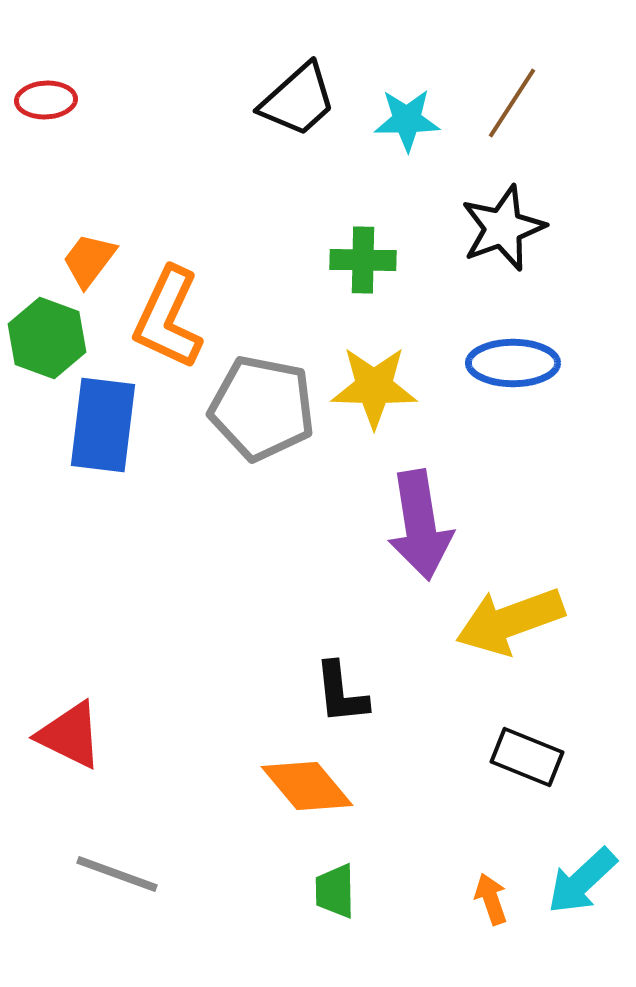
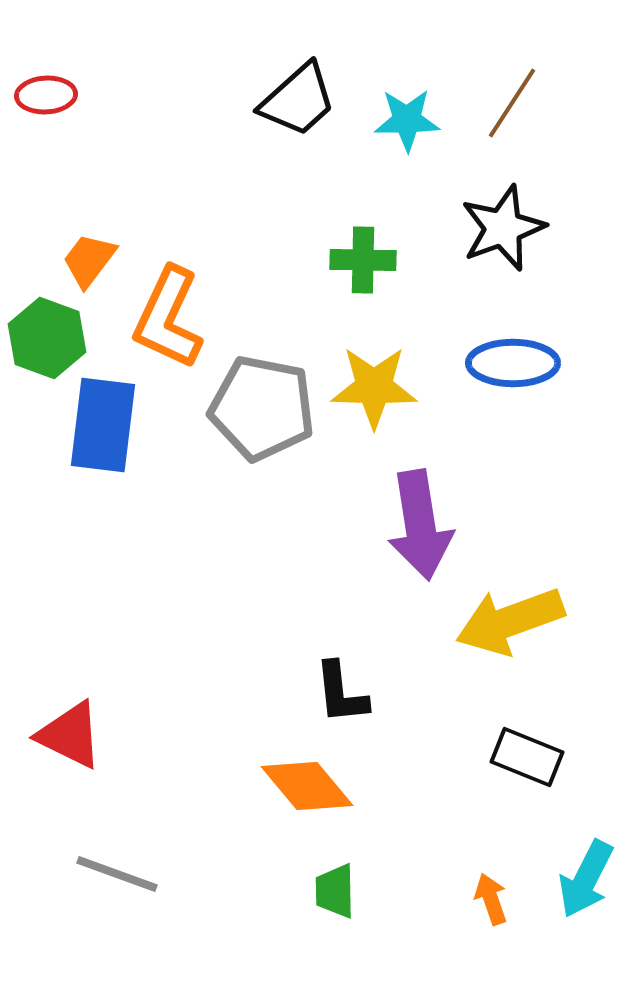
red ellipse: moved 5 px up
cyan arrow: moved 4 px right, 2 px up; rotated 20 degrees counterclockwise
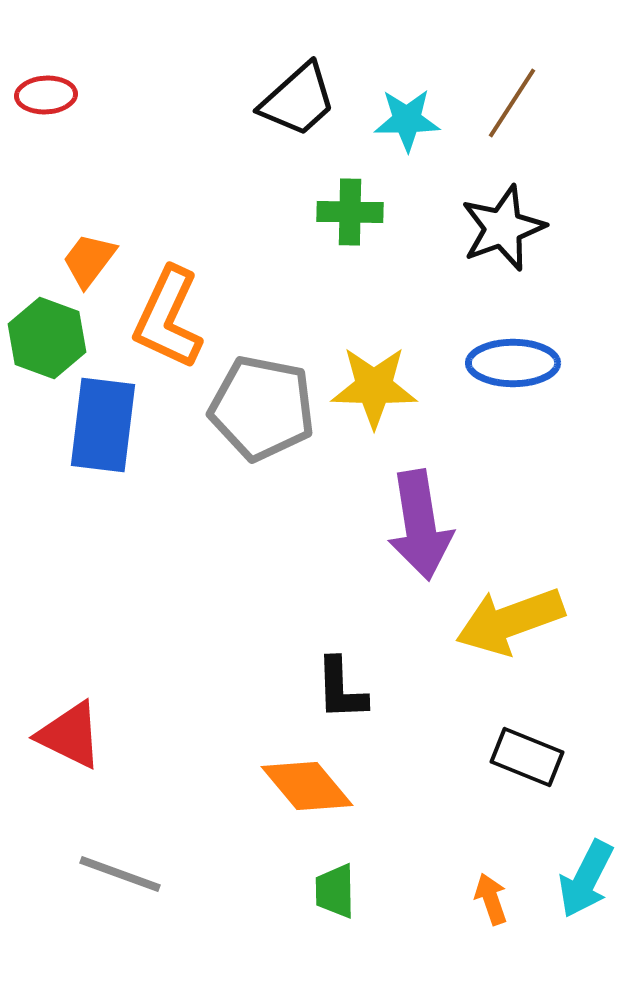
green cross: moved 13 px left, 48 px up
black L-shape: moved 4 px up; rotated 4 degrees clockwise
gray line: moved 3 px right
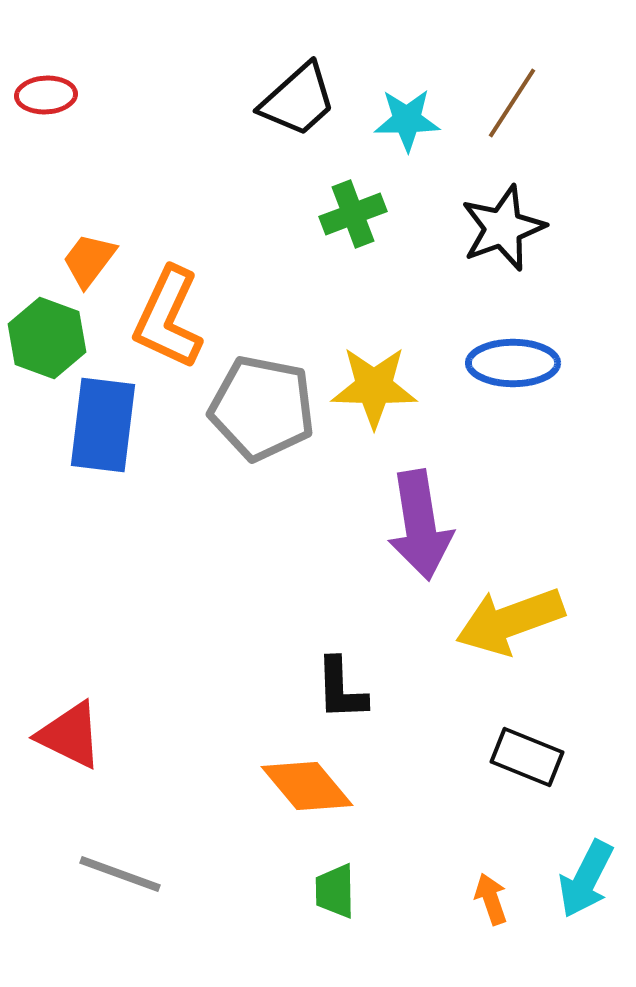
green cross: moved 3 px right, 2 px down; rotated 22 degrees counterclockwise
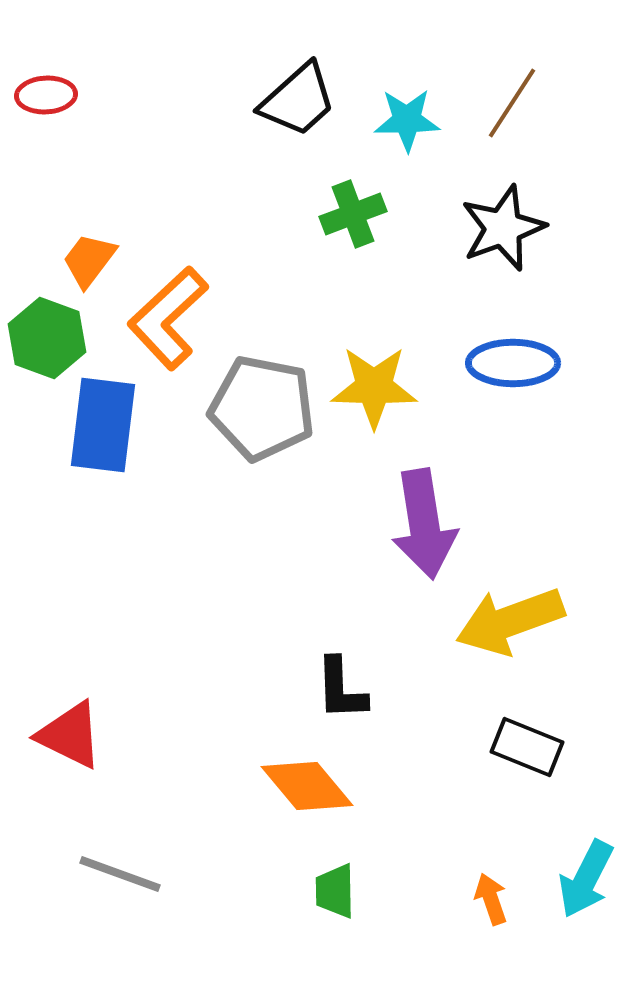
orange L-shape: rotated 22 degrees clockwise
purple arrow: moved 4 px right, 1 px up
black rectangle: moved 10 px up
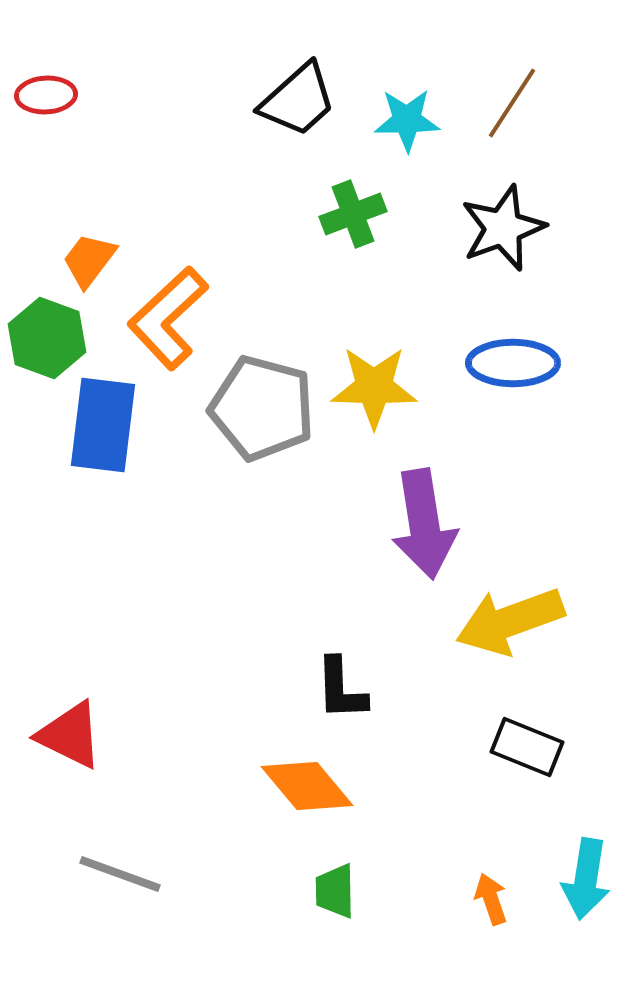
gray pentagon: rotated 4 degrees clockwise
cyan arrow: rotated 18 degrees counterclockwise
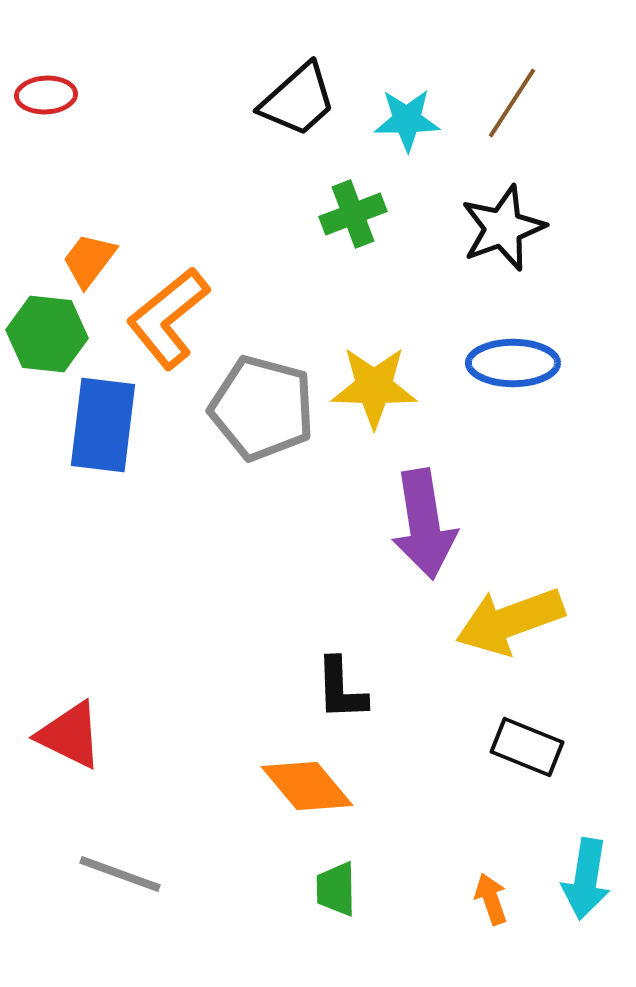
orange L-shape: rotated 4 degrees clockwise
green hexagon: moved 4 px up; rotated 14 degrees counterclockwise
green trapezoid: moved 1 px right, 2 px up
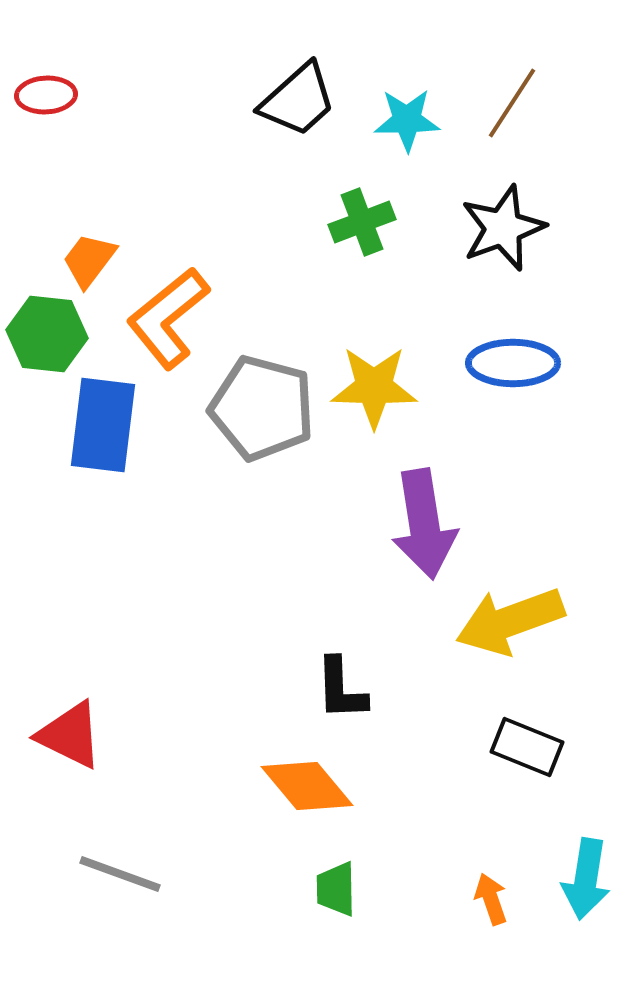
green cross: moved 9 px right, 8 px down
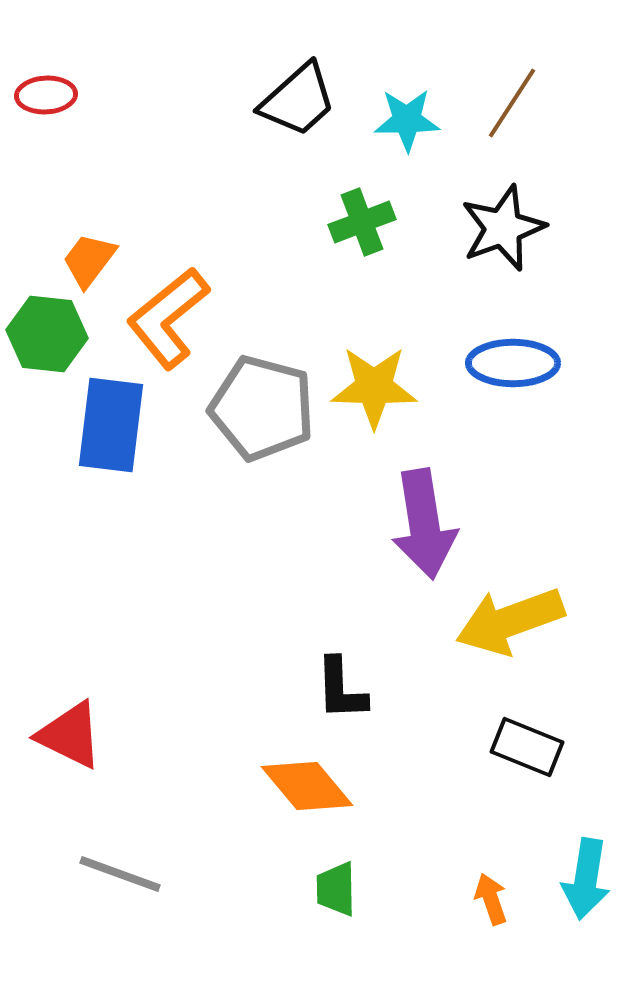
blue rectangle: moved 8 px right
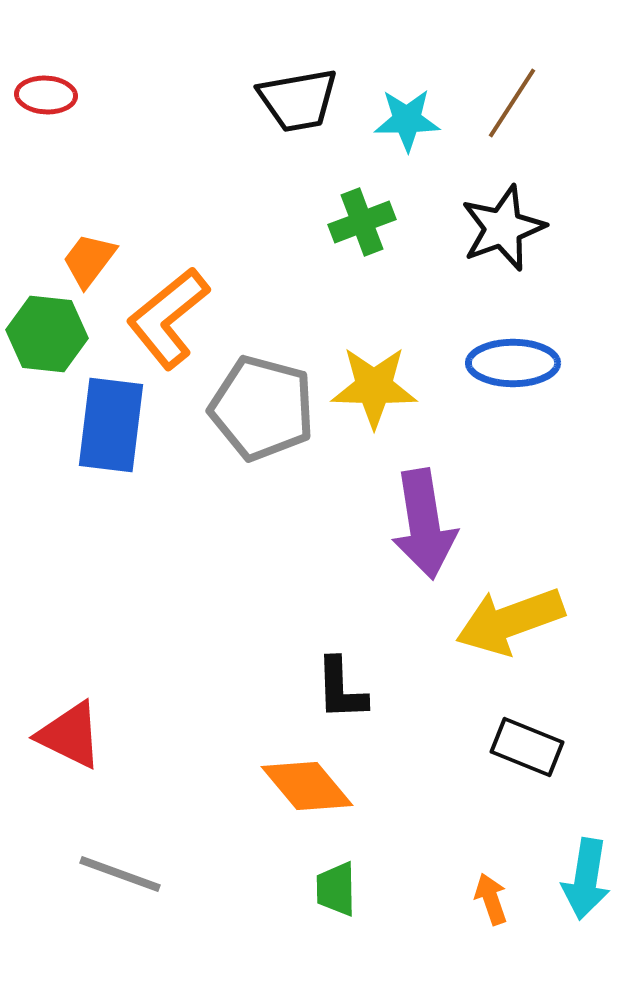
red ellipse: rotated 6 degrees clockwise
black trapezoid: rotated 32 degrees clockwise
